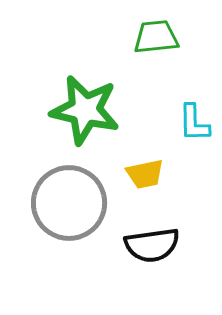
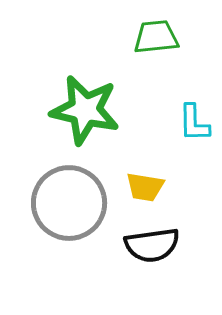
yellow trapezoid: moved 13 px down; rotated 21 degrees clockwise
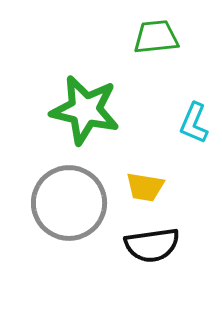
cyan L-shape: rotated 24 degrees clockwise
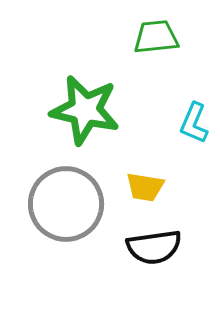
gray circle: moved 3 px left, 1 px down
black semicircle: moved 2 px right, 2 px down
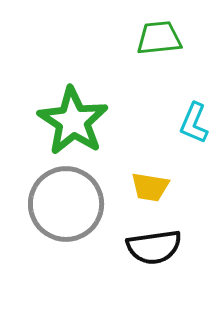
green trapezoid: moved 3 px right, 1 px down
green star: moved 12 px left, 11 px down; rotated 20 degrees clockwise
yellow trapezoid: moved 5 px right
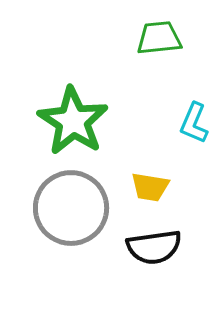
gray circle: moved 5 px right, 4 px down
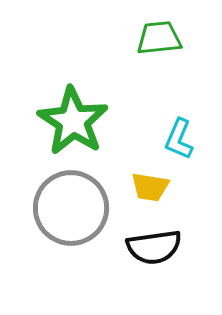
cyan L-shape: moved 15 px left, 16 px down
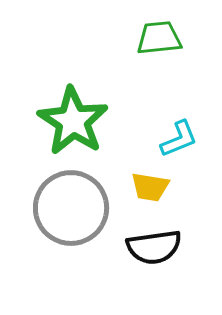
cyan L-shape: rotated 135 degrees counterclockwise
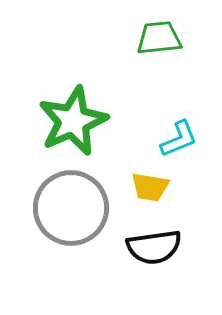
green star: rotated 16 degrees clockwise
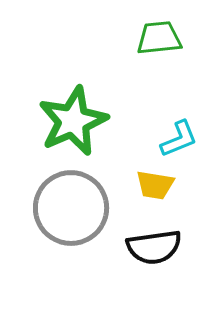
yellow trapezoid: moved 5 px right, 2 px up
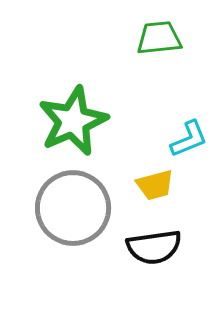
cyan L-shape: moved 10 px right
yellow trapezoid: rotated 24 degrees counterclockwise
gray circle: moved 2 px right
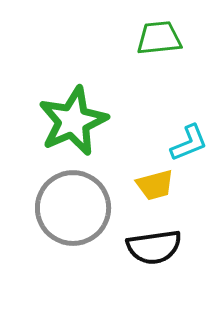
cyan L-shape: moved 4 px down
